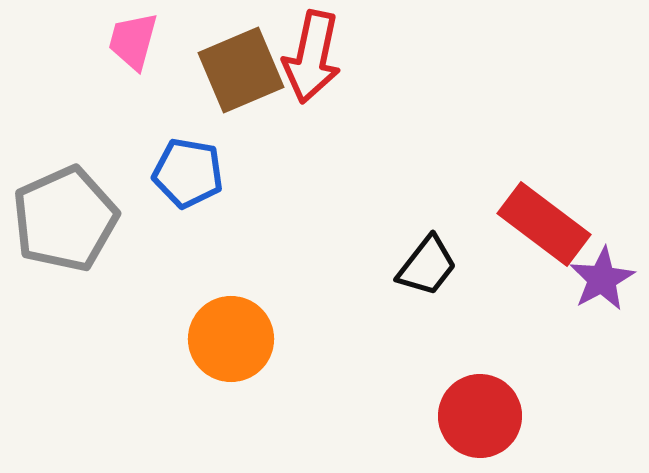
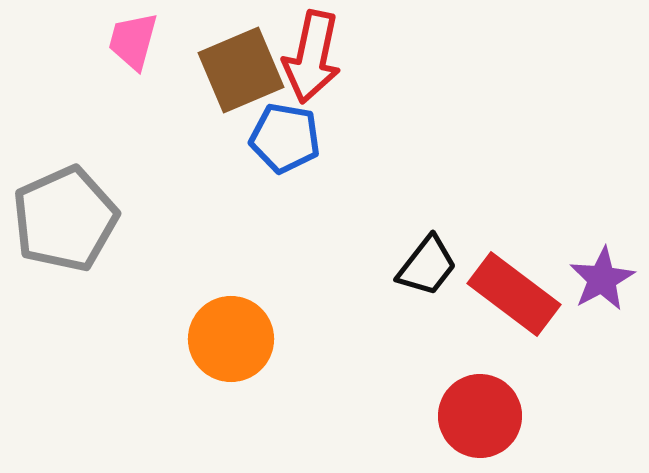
blue pentagon: moved 97 px right, 35 px up
red rectangle: moved 30 px left, 70 px down
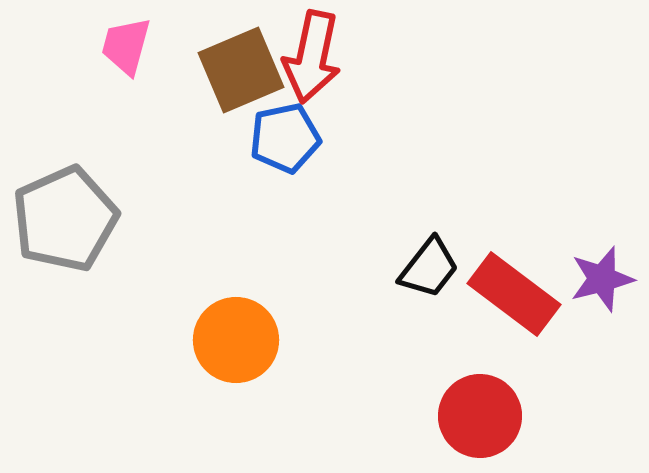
pink trapezoid: moved 7 px left, 5 px down
blue pentagon: rotated 22 degrees counterclockwise
black trapezoid: moved 2 px right, 2 px down
purple star: rotated 14 degrees clockwise
orange circle: moved 5 px right, 1 px down
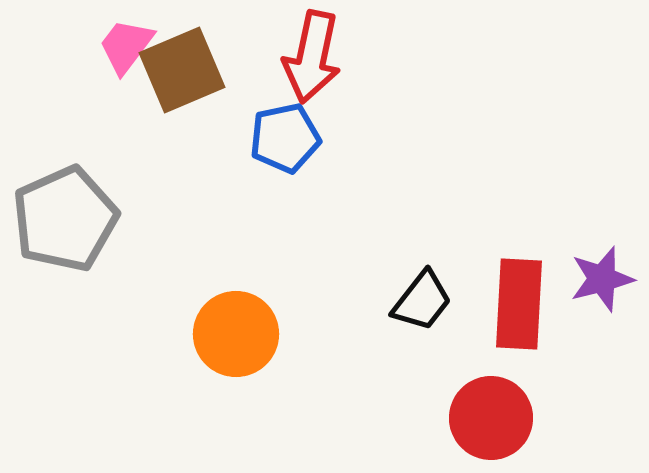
pink trapezoid: rotated 22 degrees clockwise
brown square: moved 59 px left
black trapezoid: moved 7 px left, 33 px down
red rectangle: moved 5 px right, 10 px down; rotated 56 degrees clockwise
orange circle: moved 6 px up
red circle: moved 11 px right, 2 px down
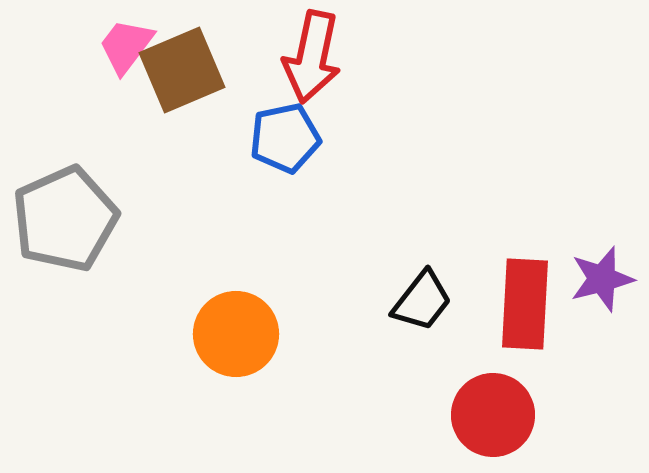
red rectangle: moved 6 px right
red circle: moved 2 px right, 3 px up
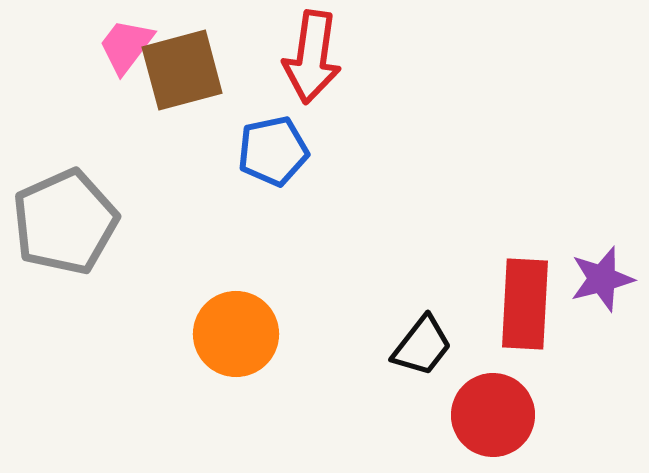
red arrow: rotated 4 degrees counterclockwise
brown square: rotated 8 degrees clockwise
blue pentagon: moved 12 px left, 13 px down
gray pentagon: moved 3 px down
black trapezoid: moved 45 px down
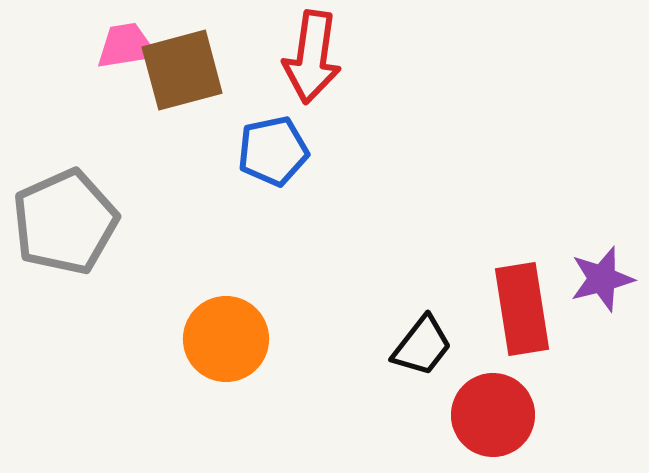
pink trapezoid: rotated 44 degrees clockwise
red rectangle: moved 3 px left, 5 px down; rotated 12 degrees counterclockwise
orange circle: moved 10 px left, 5 px down
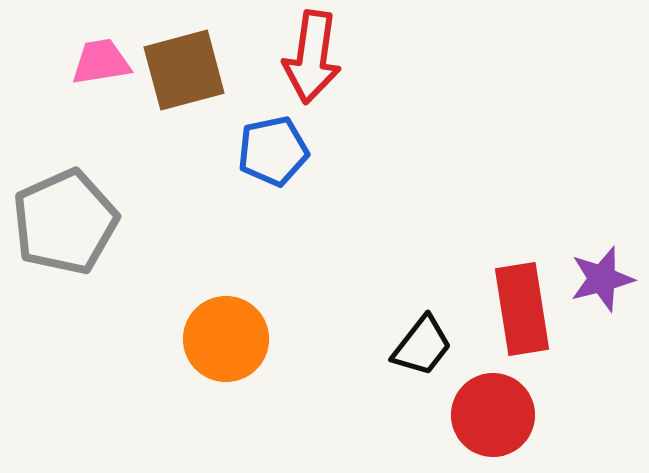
pink trapezoid: moved 25 px left, 16 px down
brown square: moved 2 px right
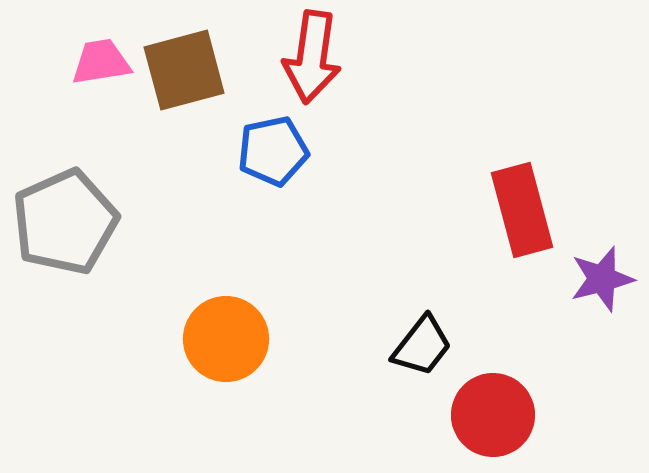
red rectangle: moved 99 px up; rotated 6 degrees counterclockwise
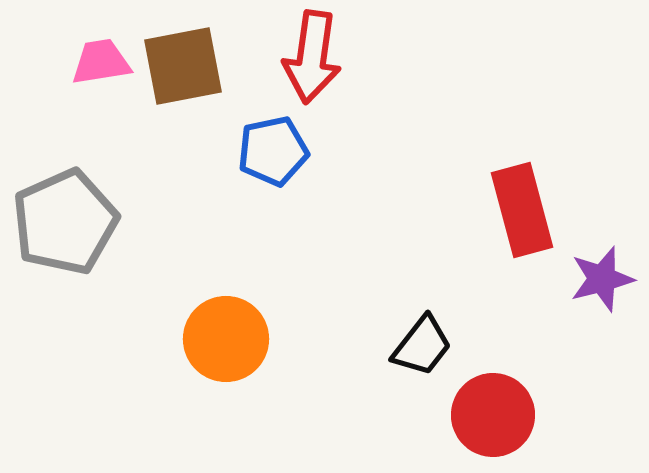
brown square: moved 1 px left, 4 px up; rotated 4 degrees clockwise
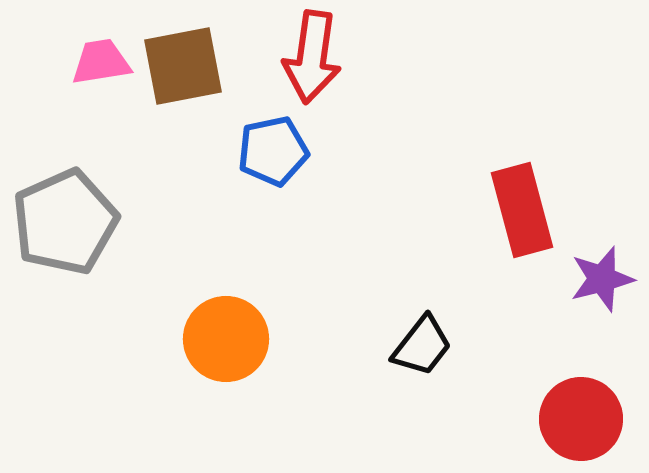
red circle: moved 88 px right, 4 px down
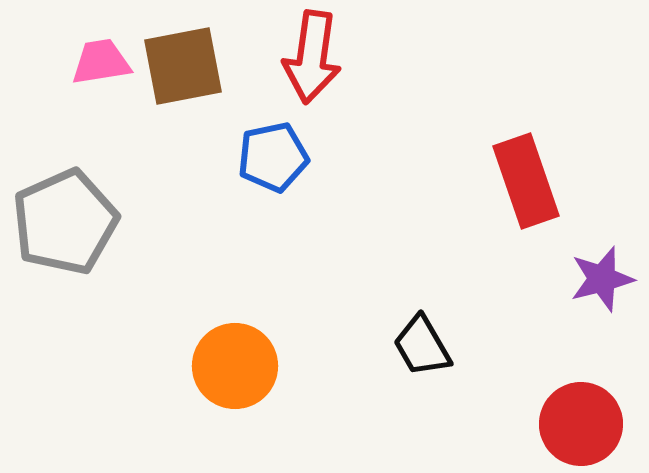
blue pentagon: moved 6 px down
red rectangle: moved 4 px right, 29 px up; rotated 4 degrees counterclockwise
orange circle: moved 9 px right, 27 px down
black trapezoid: rotated 112 degrees clockwise
red circle: moved 5 px down
